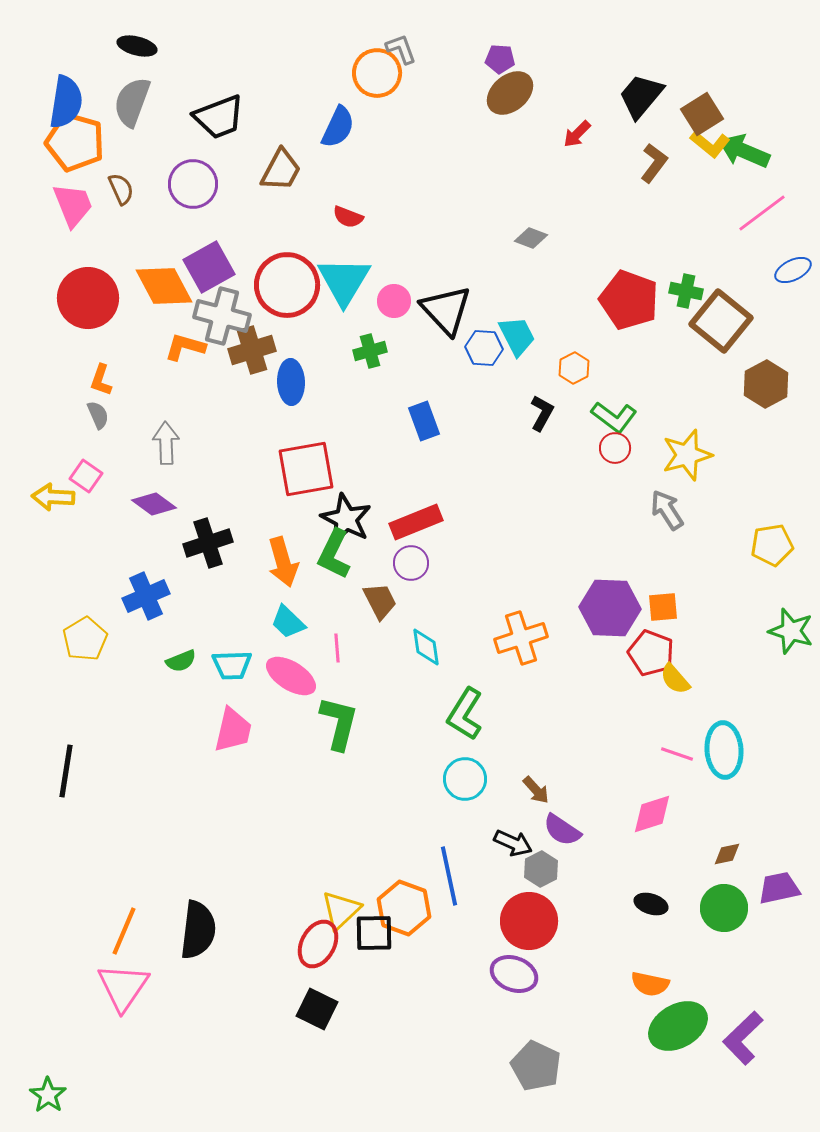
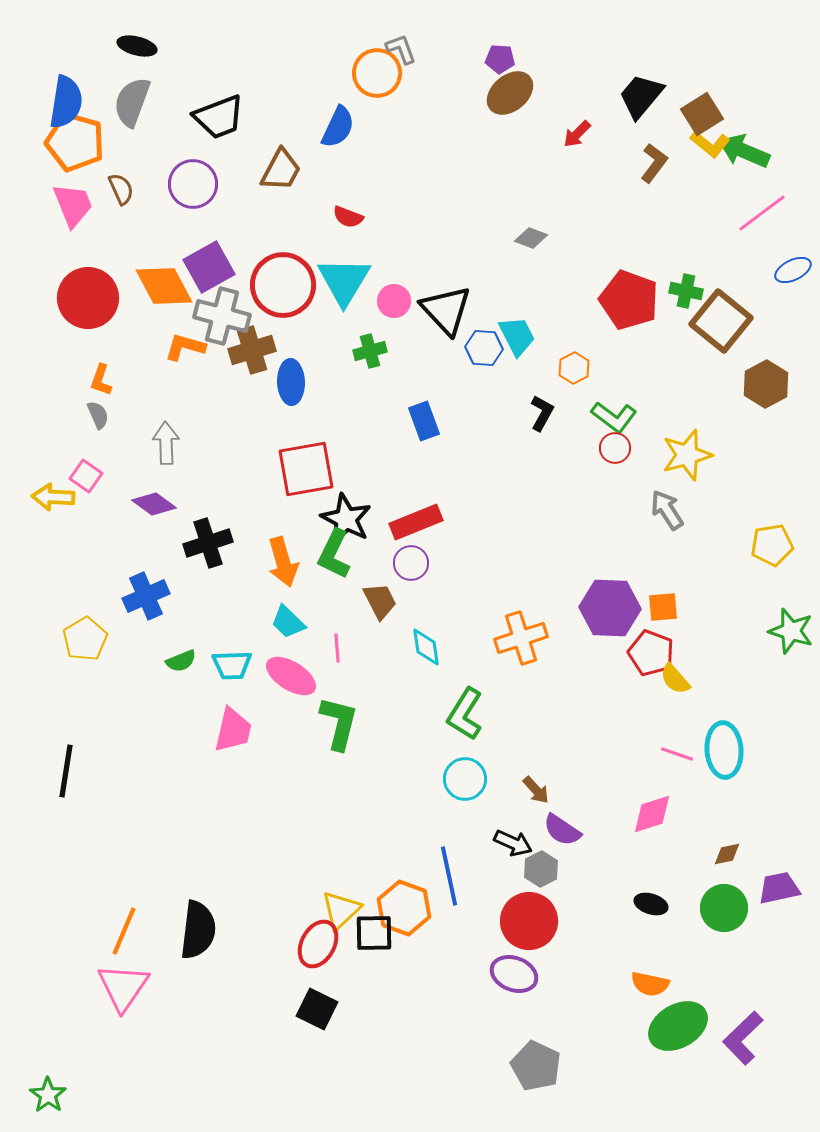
red circle at (287, 285): moved 4 px left
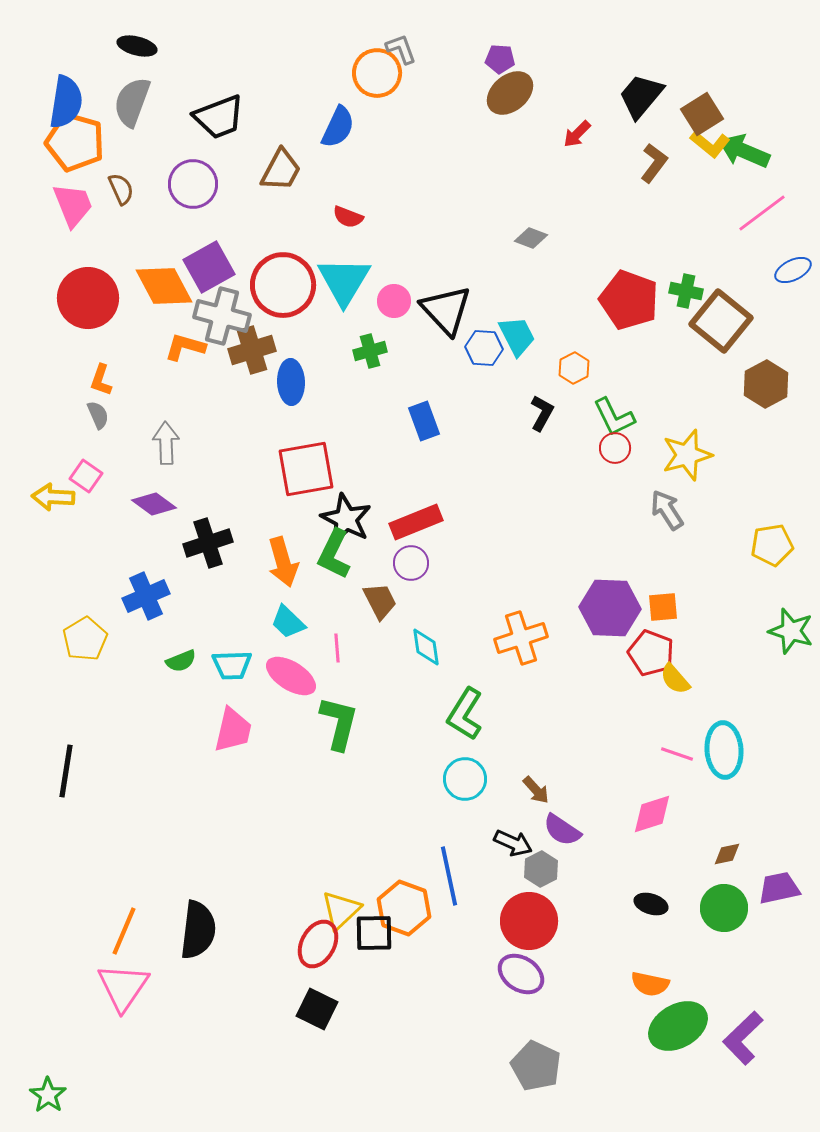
green L-shape at (614, 417): rotated 27 degrees clockwise
purple ellipse at (514, 974): moved 7 px right; rotated 12 degrees clockwise
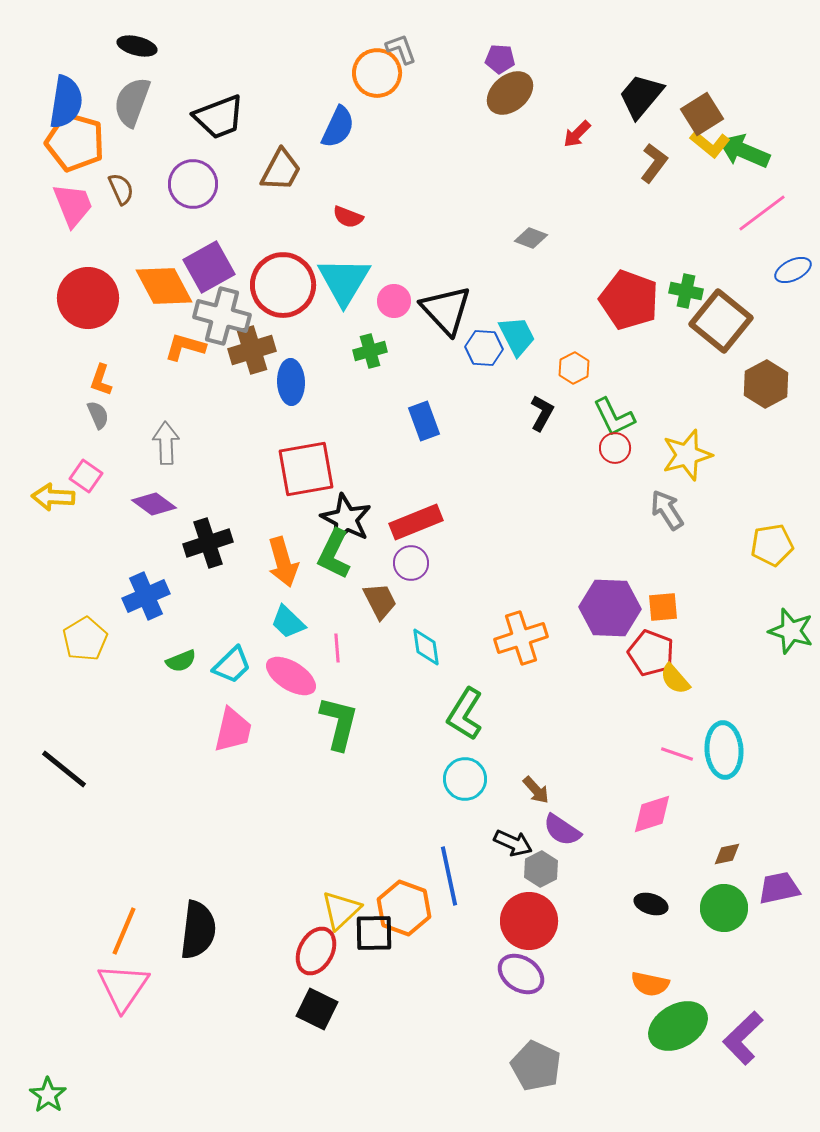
cyan trapezoid at (232, 665): rotated 42 degrees counterclockwise
black line at (66, 771): moved 2 px left, 2 px up; rotated 60 degrees counterclockwise
red ellipse at (318, 944): moved 2 px left, 7 px down
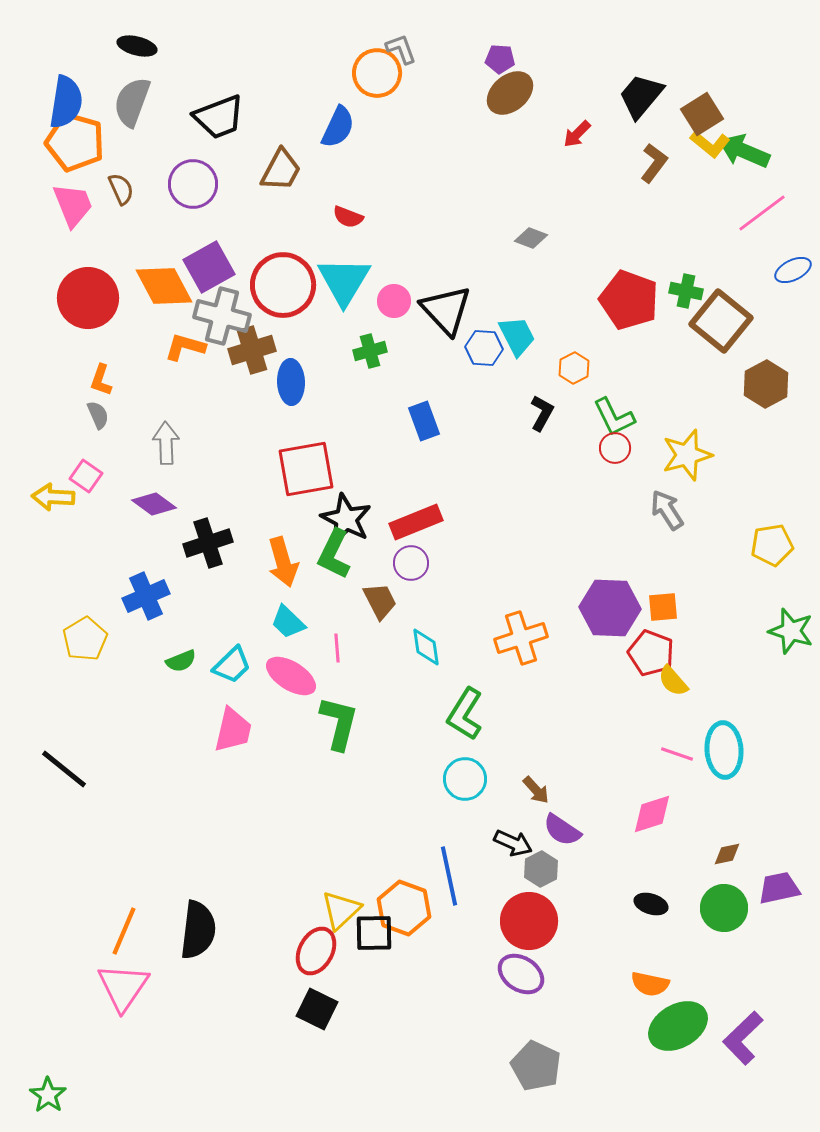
yellow semicircle at (675, 679): moved 2 px left, 2 px down
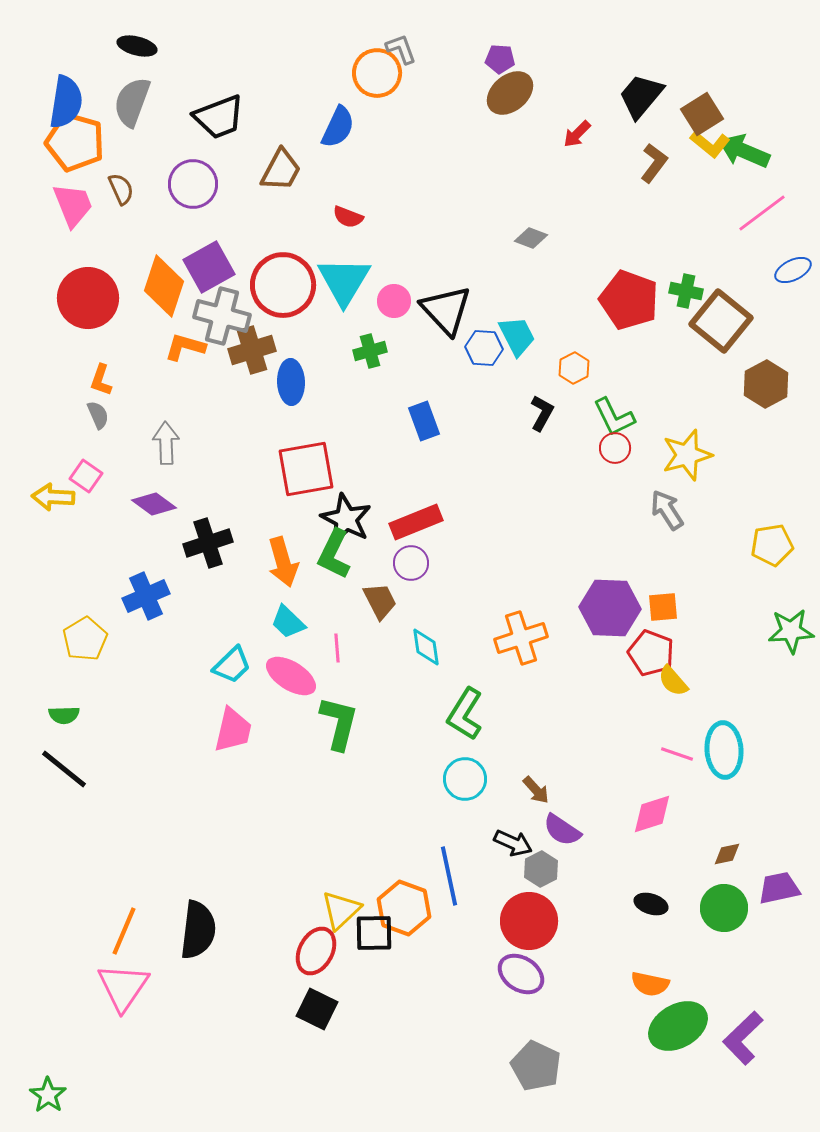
orange diamond at (164, 286): rotated 46 degrees clockwise
green star at (791, 631): rotated 21 degrees counterclockwise
green semicircle at (181, 661): moved 117 px left, 54 px down; rotated 20 degrees clockwise
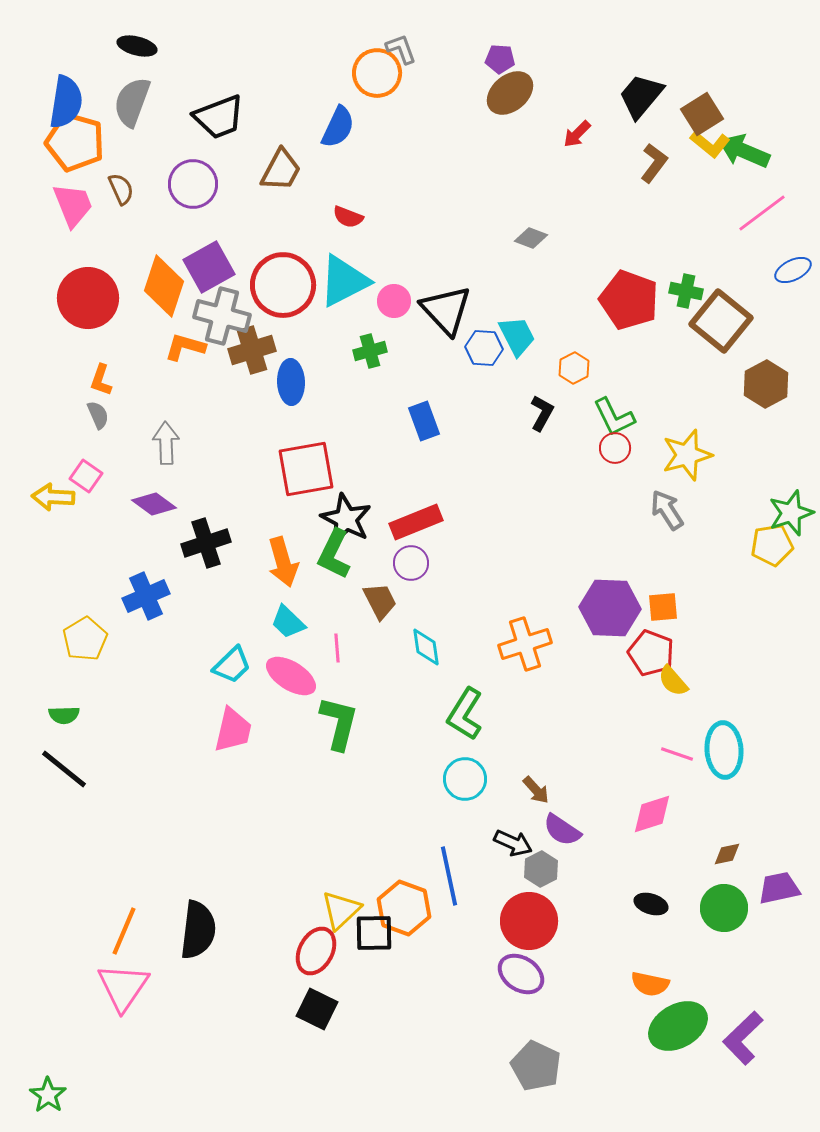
cyan triangle at (344, 281): rotated 32 degrees clockwise
black cross at (208, 543): moved 2 px left
green star at (791, 631): moved 118 px up; rotated 15 degrees counterclockwise
orange cross at (521, 638): moved 4 px right, 6 px down
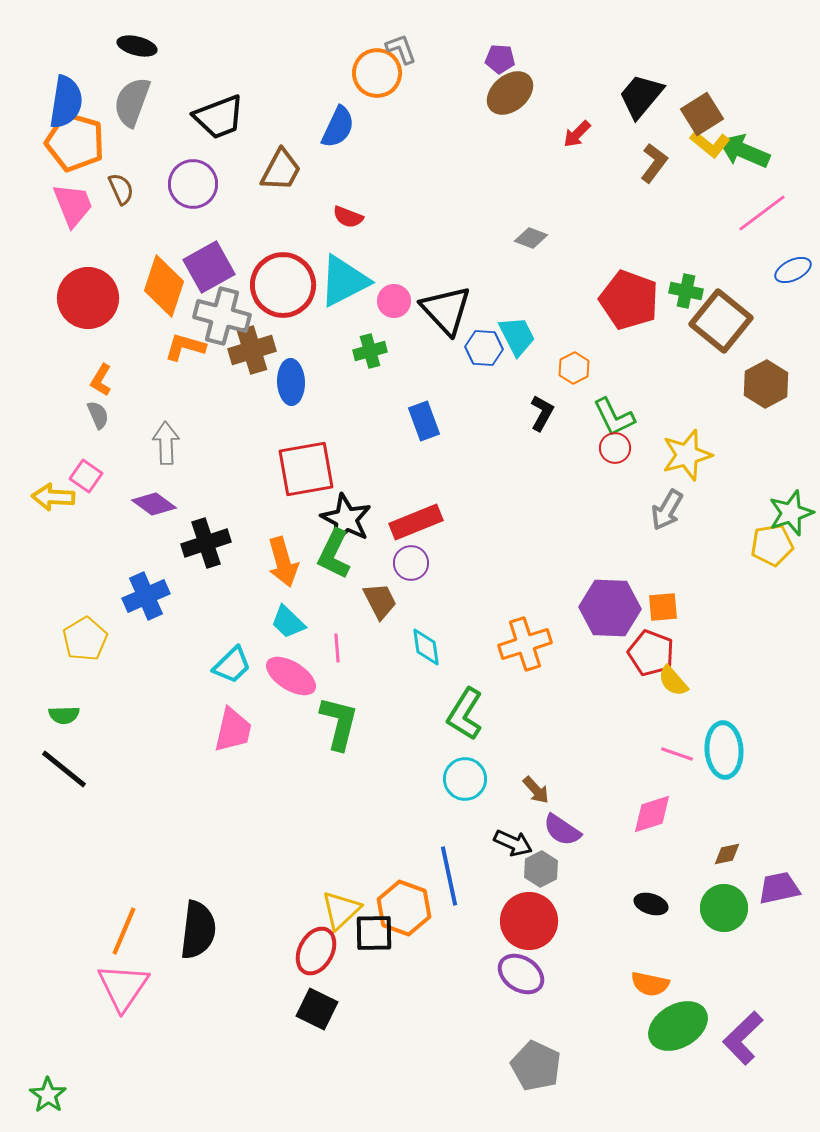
orange L-shape at (101, 380): rotated 12 degrees clockwise
gray arrow at (667, 510): rotated 117 degrees counterclockwise
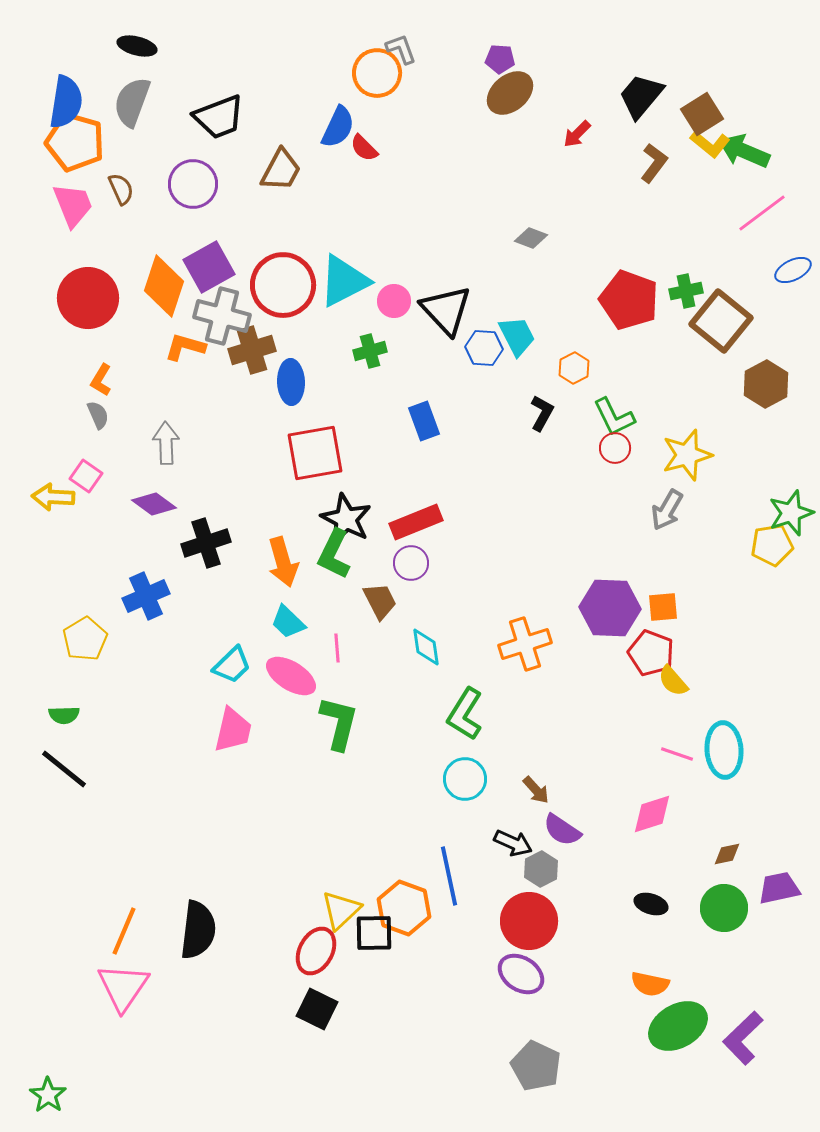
red semicircle at (348, 217): moved 16 px right, 69 px up; rotated 24 degrees clockwise
green cross at (686, 291): rotated 24 degrees counterclockwise
red square at (306, 469): moved 9 px right, 16 px up
